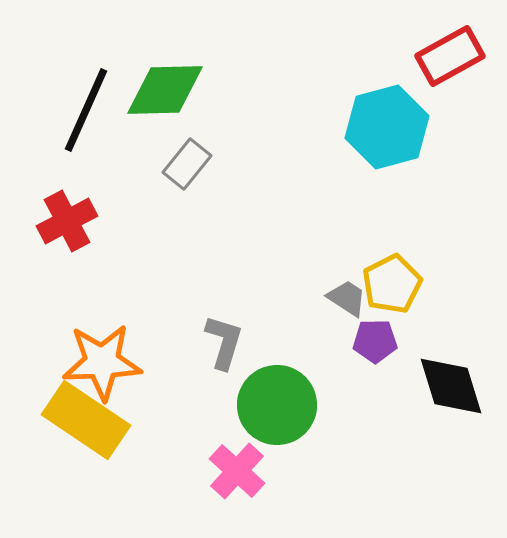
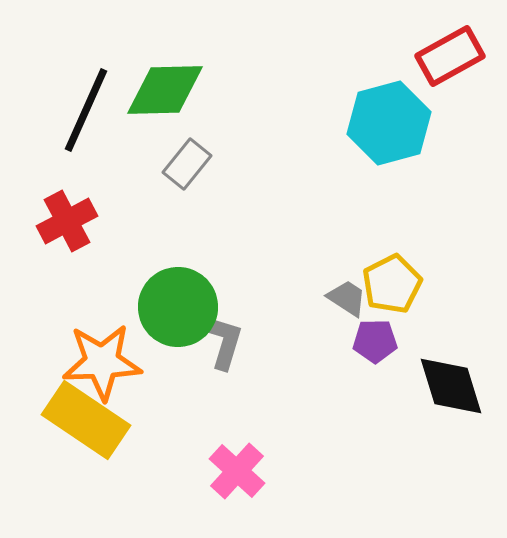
cyan hexagon: moved 2 px right, 4 px up
green circle: moved 99 px left, 98 px up
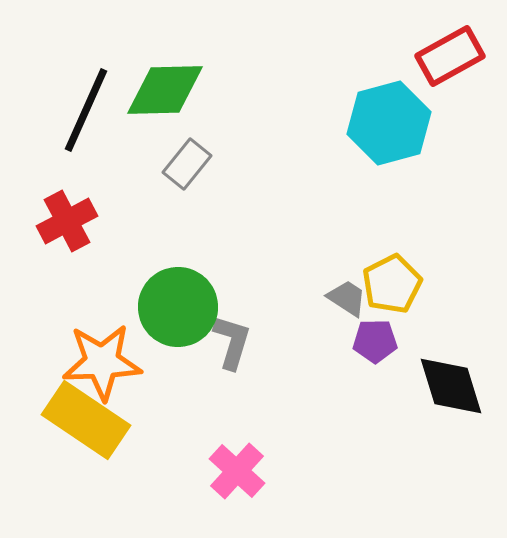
gray L-shape: moved 8 px right
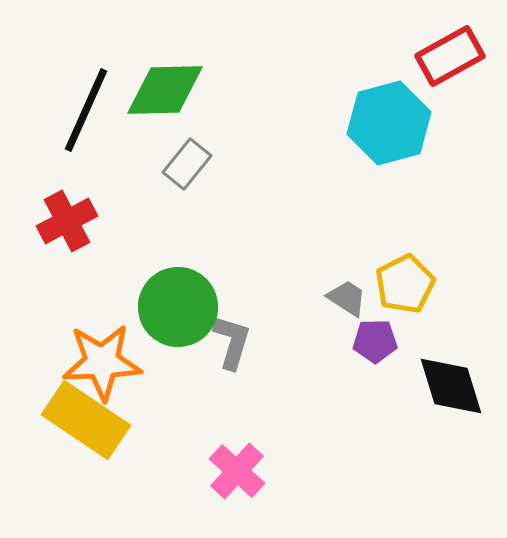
yellow pentagon: moved 13 px right
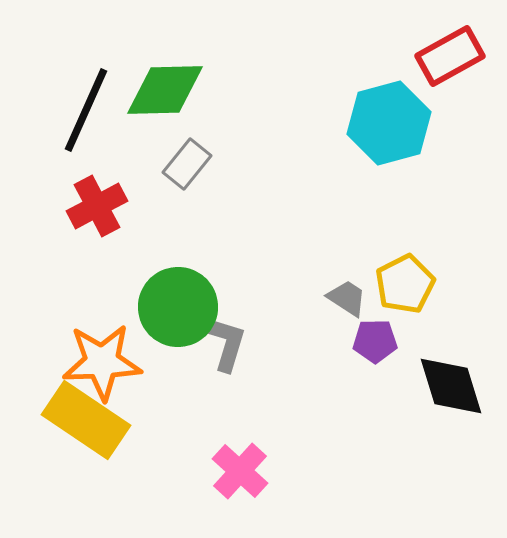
red cross: moved 30 px right, 15 px up
gray L-shape: moved 5 px left, 2 px down
pink cross: moved 3 px right
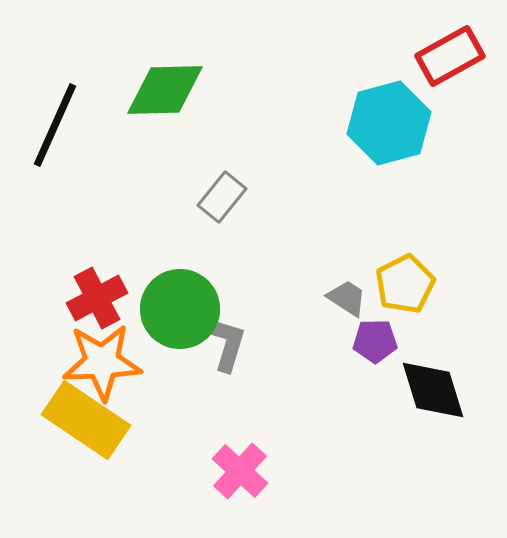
black line: moved 31 px left, 15 px down
gray rectangle: moved 35 px right, 33 px down
red cross: moved 92 px down
green circle: moved 2 px right, 2 px down
black diamond: moved 18 px left, 4 px down
